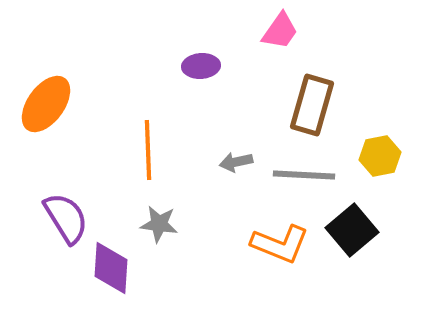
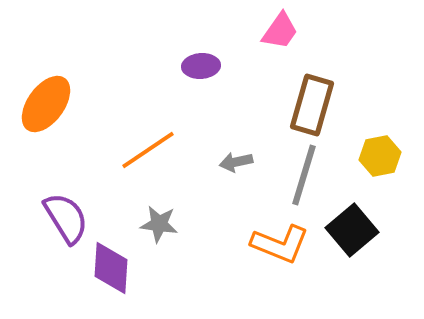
orange line: rotated 58 degrees clockwise
gray line: rotated 76 degrees counterclockwise
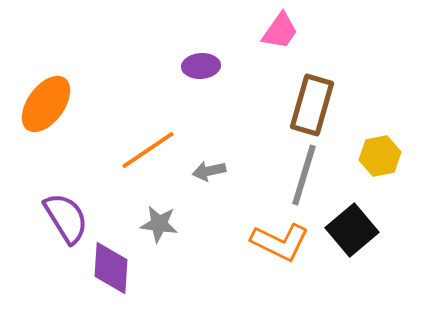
gray arrow: moved 27 px left, 9 px down
orange L-shape: moved 2 px up; rotated 4 degrees clockwise
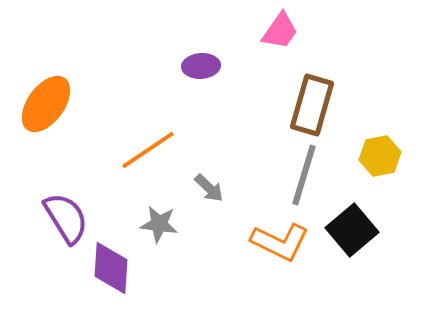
gray arrow: moved 17 px down; rotated 124 degrees counterclockwise
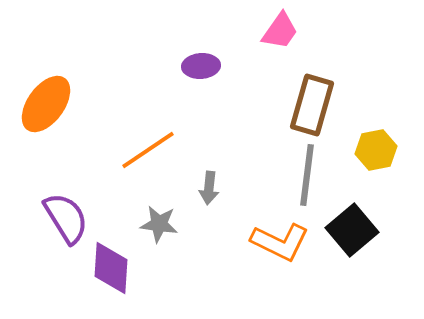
yellow hexagon: moved 4 px left, 6 px up
gray line: moved 3 px right; rotated 10 degrees counterclockwise
gray arrow: rotated 52 degrees clockwise
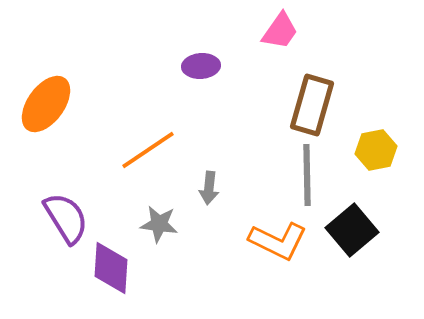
gray line: rotated 8 degrees counterclockwise
orange L-shape: moved 2 px left, 1 px up
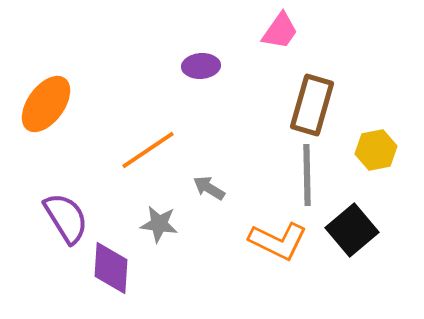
gray arrow: rotated 116 degrees clockwise
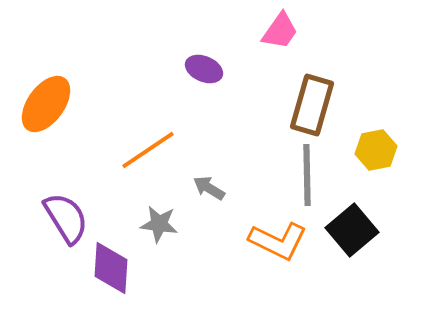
purple ellipse: moved 3 px right, 3 px down; rotated 27 degrees clockwise
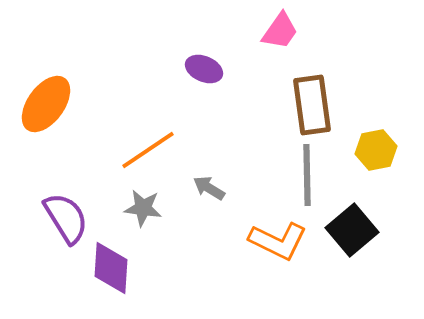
brown rectangle: rotated 24 degrees counterclockwise
gray star: moved 16 px left, 16 px up
